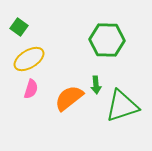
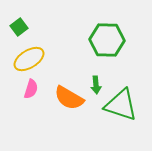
green square: rotated 18 degrees clockwise
orange semicircle: rotated 112 degrees counterclockwise
green triangle: moved 1 px left, 1 px up; rotated 36 degrees clockwise
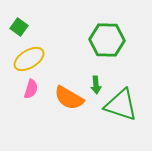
green square: rotated 18 degrees counterclockwise
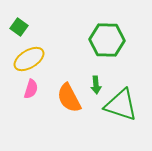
orange semicircle: rotated 32 degrees clockwise
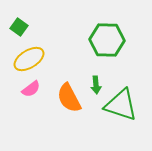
pink semicircle: rotated 36 degrees clockwise
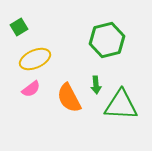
green square: rotated 24 degrees clockwise
green hexagon: rotated 16 degrees counterclockwise
yellow ellipse: moved 6 px right; rotated 8 degrees clockwise
green triangle: rotated 15 degrees counterclockwise
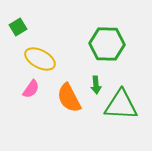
green square: moved 1 px left
green hexagon: moved 4 px down; rotated 16 degrees clockwise
yellow ellipse: moved 5 px right; rotated 52 degrees clockwise
pink semicircle: rotated 18 degrees counterclockwise
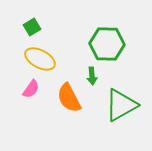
green square: moved 14 px right
green arrow: moved 4 px left, 9 px up
green triangle: rotated 33 degrees counterclockwise
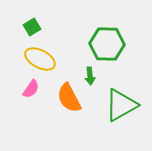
green arrow: moved 2 px left
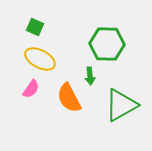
green square: moved 3 px right; rotated 36 degrees counterclockwise
